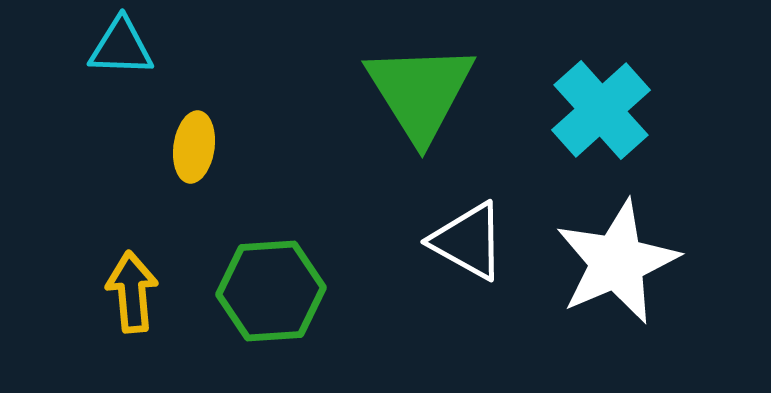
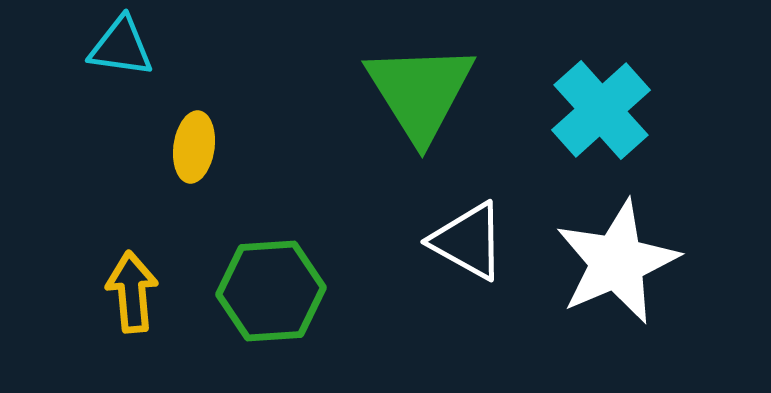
cyan triangle: rotated 6 degrees clockwise
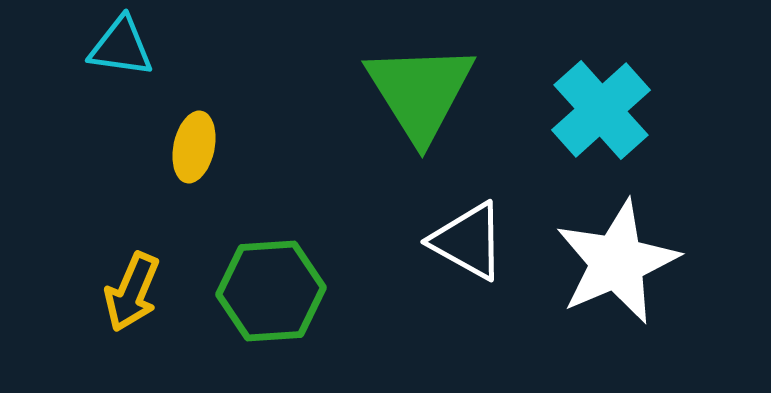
yellow ellipse: rotated 4 degrees clockwise
yellow arrow: rotated 152 degrees counterclockwise
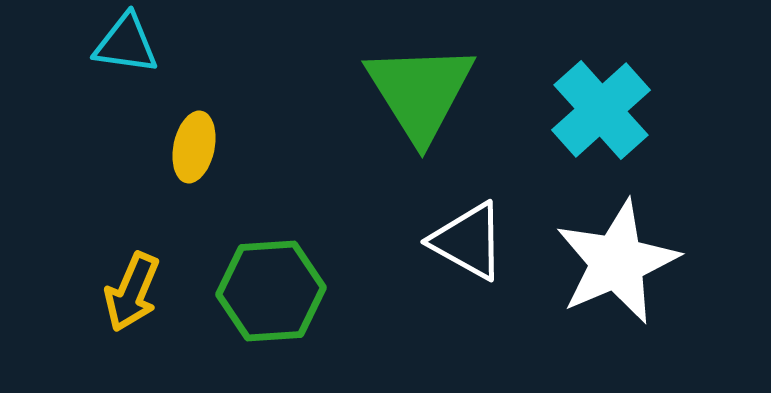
cyan triangle: moved 5 px right, 3 px up
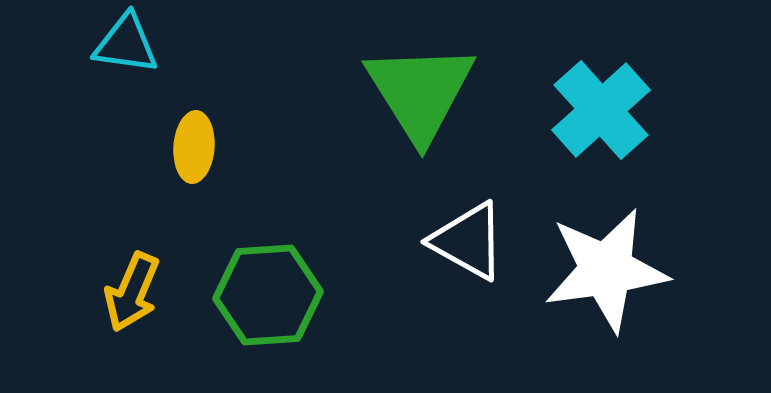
yellow ellipse: rotated 8 degrees counterclockwise
white star: moved 11 px left, 8 px down; rotated 15 degrees clockwise
green hexagon: moved 3 px left, 4 px down
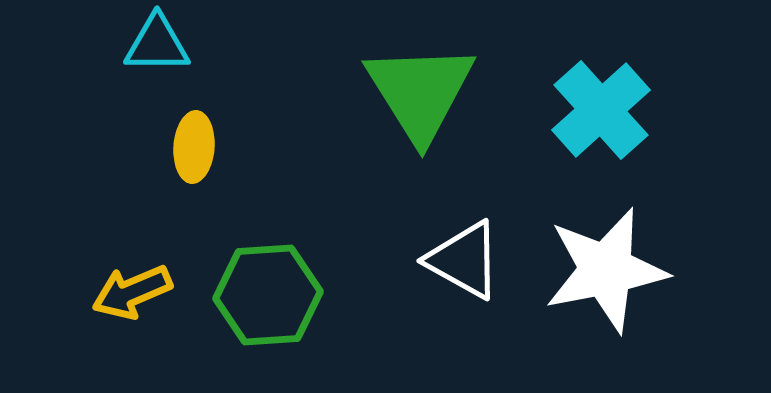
cyan triangle: moved 31 px right; rotated 8 degrees counterclockwise
white triangle: moved 4 px left, 19 px down
white star: rotated 3 degrees counterclockwise
yellow arrow: rotated 44 degrees clockwise
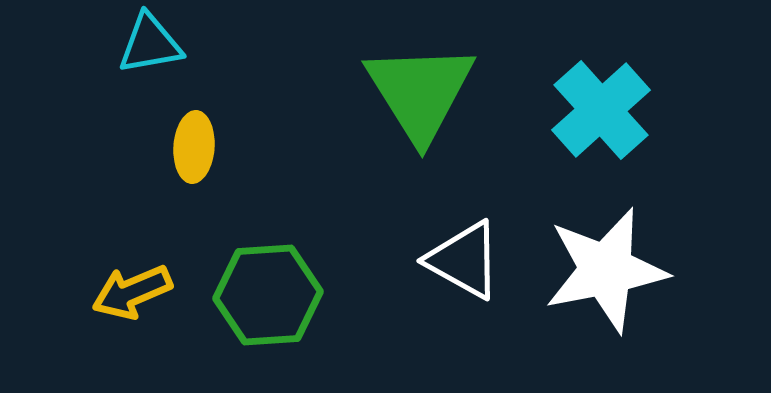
cyan triangle: moved 7 px left; rotated 10 degrees counterclockwise
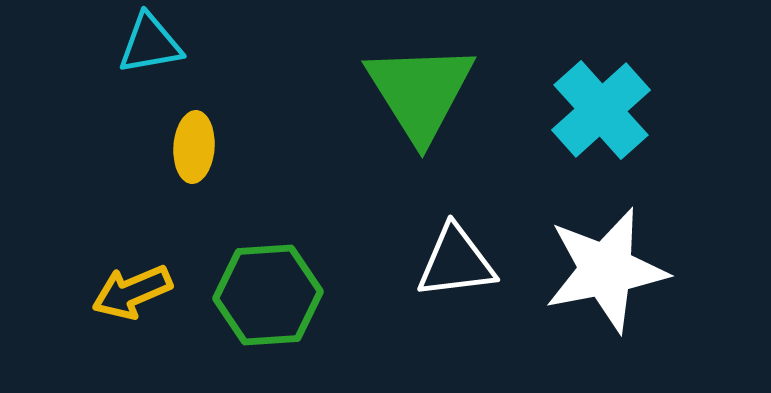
white triangle: moved 8 px left, 2 px down; rotated 36 degrees counterclockwise
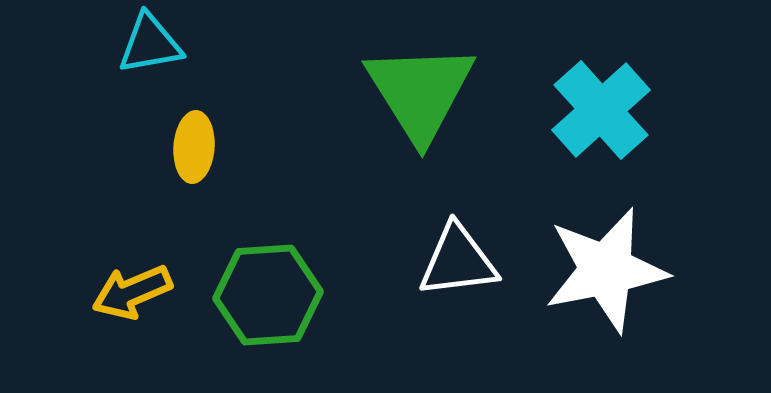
white triangle: moved 2 px right, 1 px up
